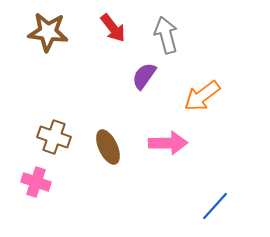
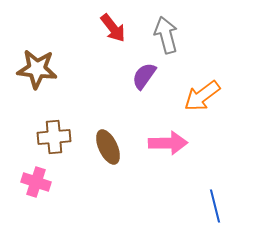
brown star: moved 11 px left, 37 px down
brown cross: rotated 24 degrees counterclockwise
blue line: rotated 56 degrees counterclockwise
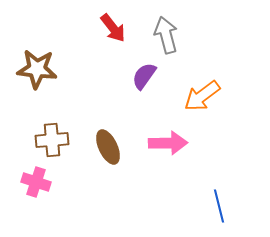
brown cross: moved 2 px left, 3 px down
blue line: moved 4 px right
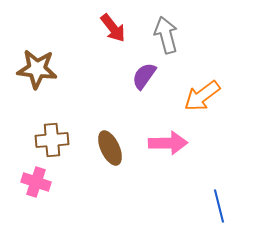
brown ellipse: moved 2 px right, 1 px down
